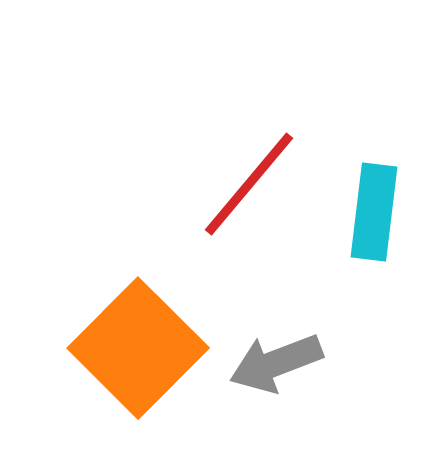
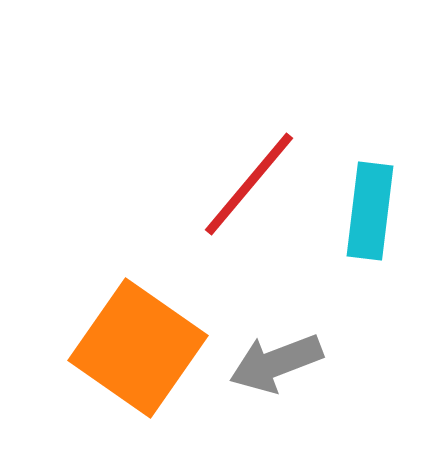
cyan rectangle: moved 4 px left, 1 px up
orange square: rotated 10 degrees counterclockwise
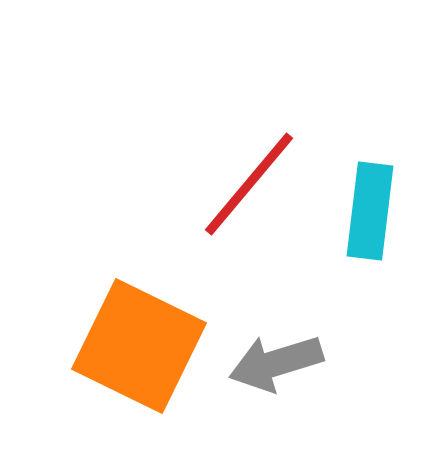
orange square: moved 1 px right, 2 px up; rotated 9 degrees counterclockwise
gray arrow: rotated 4 degrees clockwise
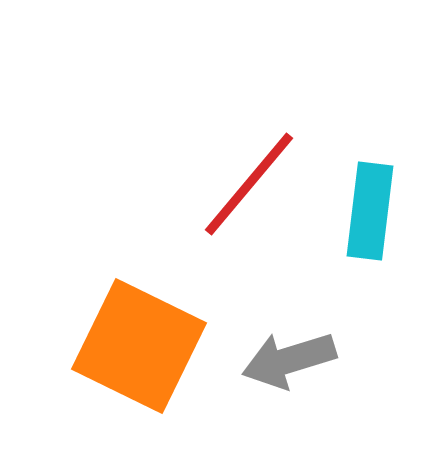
gray arrow: moved 13 px right, 3 px up
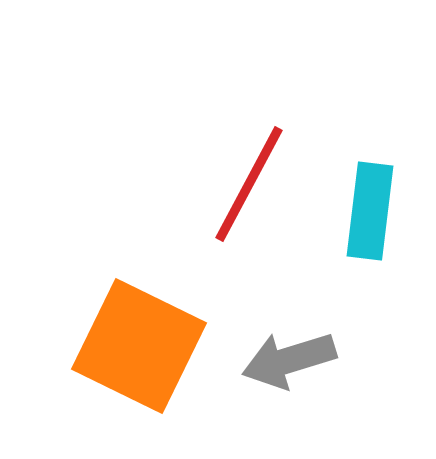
red line: rotated 12 degrees counterclockwise
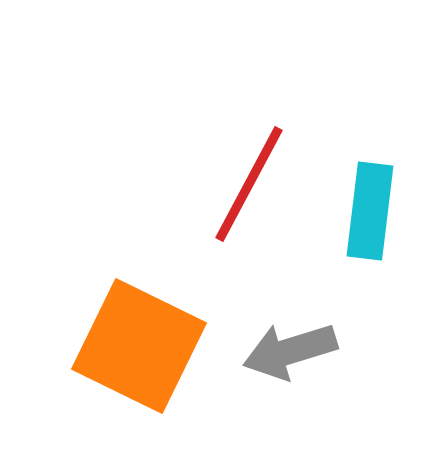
gray arrow: moved 1 px right, 9 px up
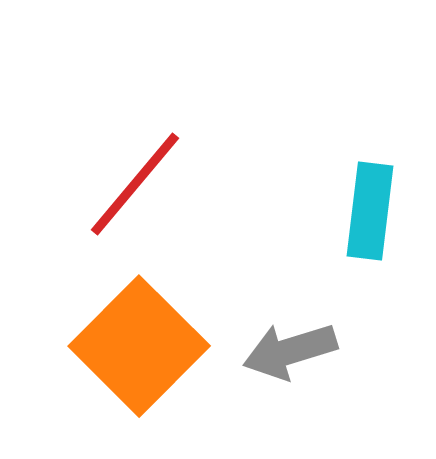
red line: moved 114 px left; rotated 12 degrees clockwise
orange square: rotated 19 degrees clockwise
